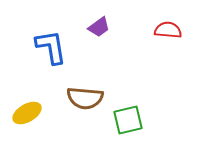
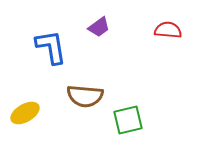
brown semicircle: moved 2 px up
yellow ellipse: moved 2 px left
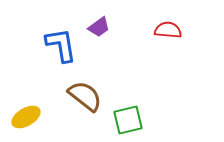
blue L-shape: moved 10 px right, 2 px up
brown semicircle: rotated 147 degrees counterclockwise
yellow ellipse: moved 1 px right, 4 px down
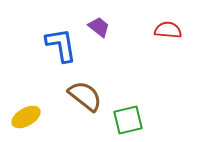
purple trapezoid: rotated 105 degrees counterclockwise
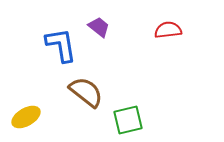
red semicircle: rotated 12 degrees counterclockwise
brown semicircle: moved 1 px right, 4 px up
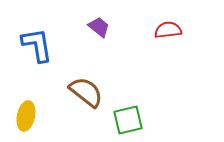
blue L-shape: moved 24 px left
yellow ellipse: moved 1 px up; rotated 48 degrees counterclockwise
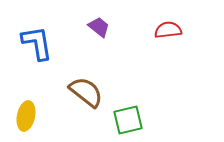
blue L-shape: moved 2 px up
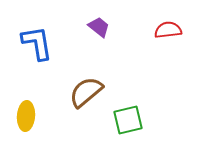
brown semicircle: rotated 78 degrees counterclockwise
yellow ellipse: rotated 8 degrees counterclockwise
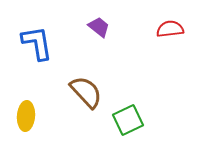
red semicircle: moved 2 px right, 1 px up
brown semicircle: rotated 87 degrees clockwise
green square: rotated 12 degrees counterclockwise
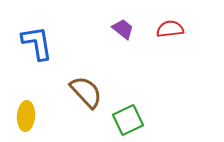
purple trapezoid: moved 24 px right, 2 px down
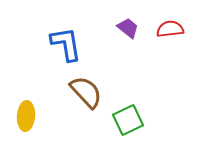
purple trapezoid: moved 5 px right, 1 px up
blue L-shape: moved 29 px right, 1 px down
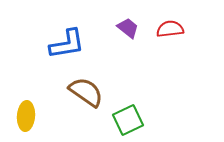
blue L-shape: moved 1 px right; rotated 90 degrees clockwise
brown semicircle: rotated 12 degrees counterclockwise
